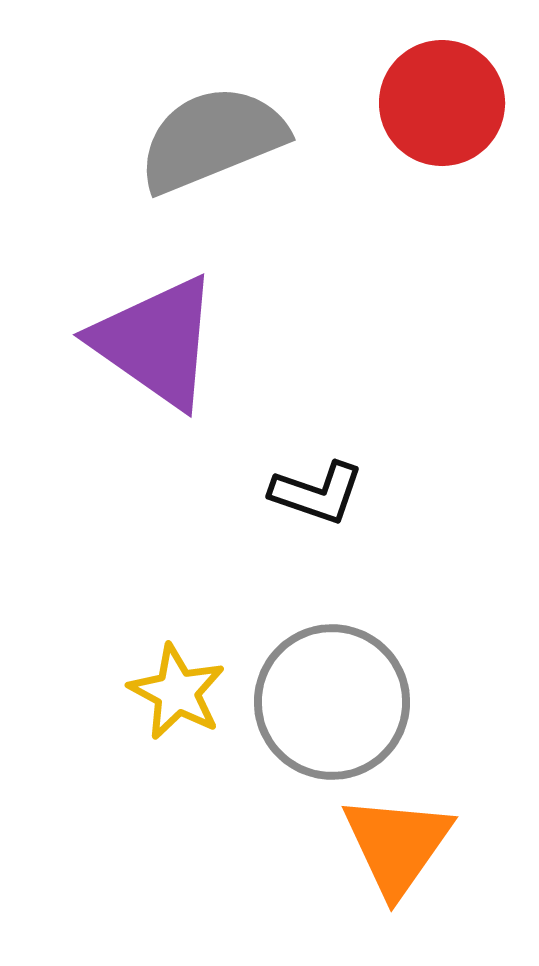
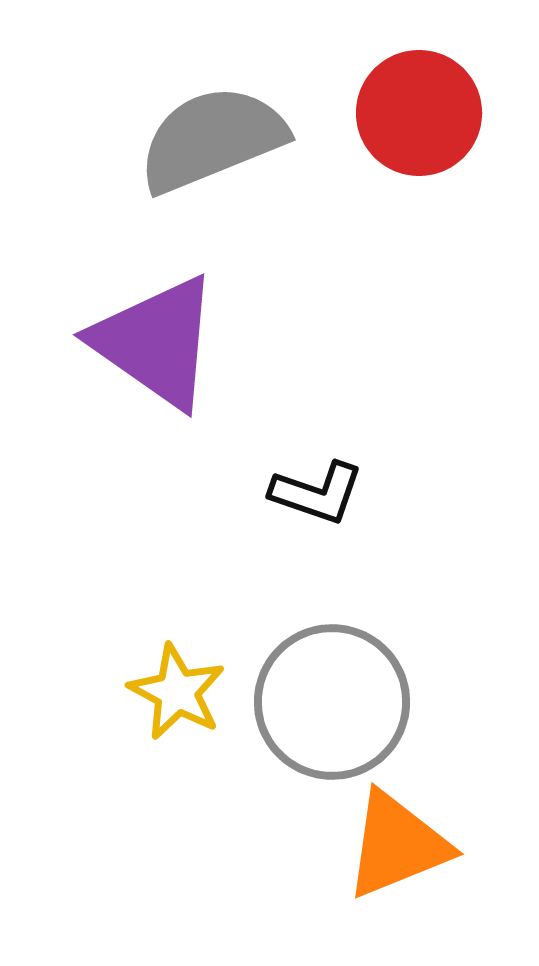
red circle: moved 23 px left, 10 px down
orange triangle: rotated 33 degrees clockwise
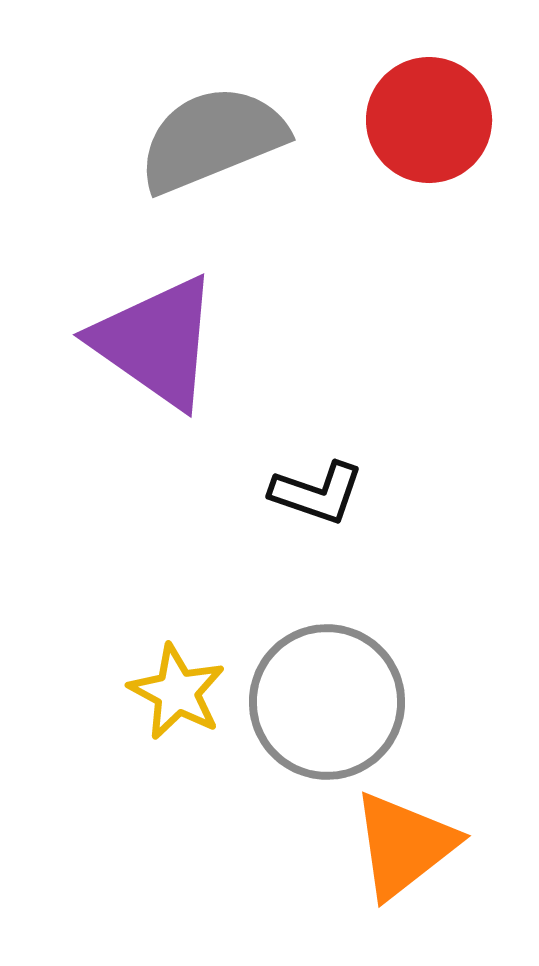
red circle: moved 10 px right, 7 px down
gray circle: moved 5 px left
orange triangle: moved 7 px right; rotated 16 degrees counterclockwise
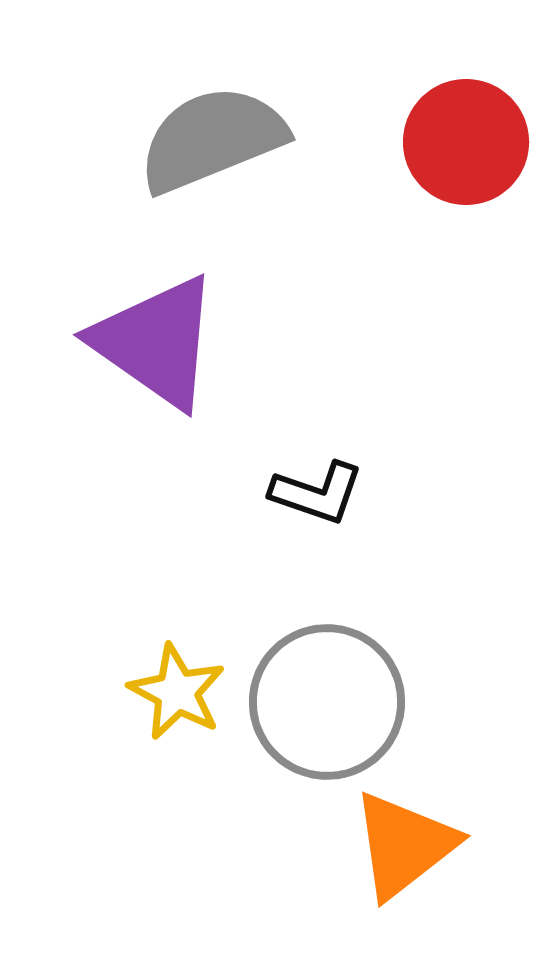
red circle: moved 37 px right, 22 px down
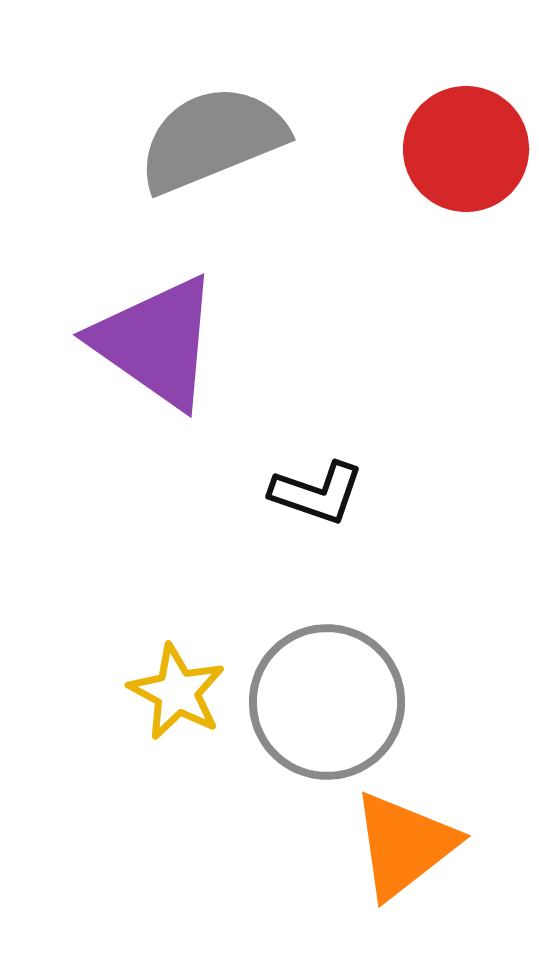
red circle: moved 7 px down
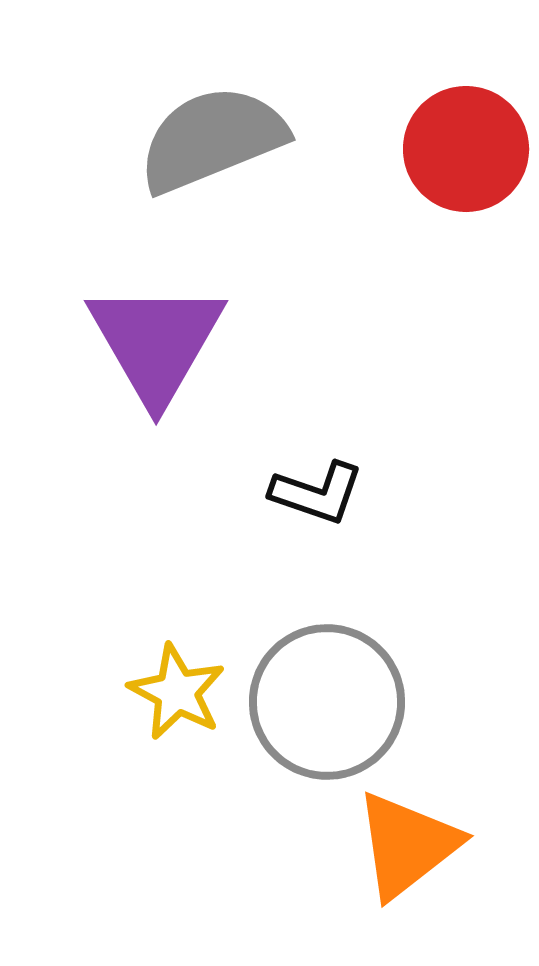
purple triangle: rotated 25 degrees clockwise
orange triangle: moved 3 px right
